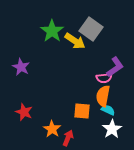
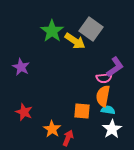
cyan semicircle: rotated 16 degrees counterclockwise
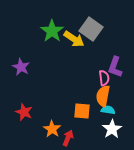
yellow arrow: moved 1 px left, 2 px up
purple L-shape: rotated 145 degrees clockwise
pink semicircle: rotated 91 degrees counterclockwise
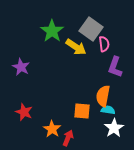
yellow arrow: moved 2 px right, 8 px down
pink semicircle: moved 34 px up
white star: moved 2 px right, 1 px up
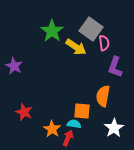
pink semicircle: moved 1 px up
purple star: moved 7 px left, 1 px up
cyan semicircle: moved 34 px left, 14 px down
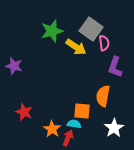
green star: rotated 20 degrees clockwise
purple star: rotated 12 degrees counterclockwise
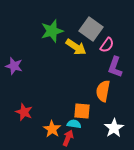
pink semicircle: moved 3 px right, 2 px down; rotated 42 degrees clockwise
orange semicircle: moved 5 px up
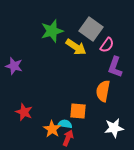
orange square: moved 4 px left
cyan semicircle: moved 9 px left
white star: rotated 24 degrees clockwise
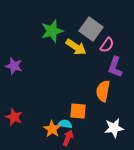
red star: moved 10 px left, 5 px down
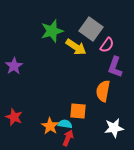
purple star: rotated 24 degrees clockwise
orange star: moved 2 px left, 3 px up
